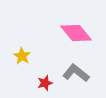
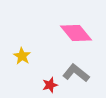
red star: moved 5 px right, 2 px down
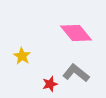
red star: moved 1 px up
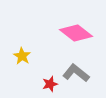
pink diamond: rotated 12 degrees counterclockwise
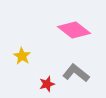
pink diamond: moved 2 px left, 3 px up
red star: moved 3 px left
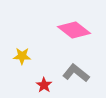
yellow star: rotated 30 degrees counterclockwise
red star: moved 3 px left, 1 px down; rotated 21 degrees counterclockwise
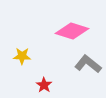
pink diamond: moved 2 px left, 1 px down; rotated 20 degrees counterclockwise
gray L-shape: moved 12 px right, 9 px up
